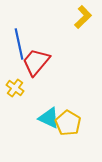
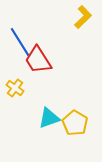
blue line: moved 1 px right, 2 px up; rotated 20 degrees counterclockwise
red trapezoid: moved 2 px right, 2 px up; rotated 72 degrees counterclockwise
cyan triangle: rotated 45 degrees counterclockwise
yellow pentagon: moved 7 px right
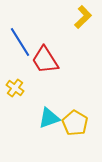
red trapezoid: moved 7 px right
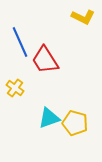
yellow L-shape: rotated 70 degrees clockwise
blue line: rotated 8 degrees clockwise
yellow pentagon: rotated 15 degrees counterclockwise
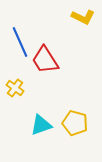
cyan triangle: moved 8 px left, 7 px down
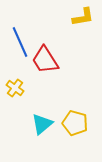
yellow L-shape: rotated 35 degrees counterclockwise
cyan triangle: moved 1 px right, 1 px up; rotated 20 degrees counterclockwise
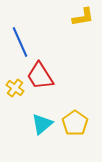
red trapezoid: moved 5 px left, 16 px down
yellow pentagon: rotated 20 degrees clockwise
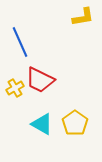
red trapezoid: moved 4 px down; rotated 32 degrees counterclockwise
yellow cross: rotated 24 degrees clockwise
cyan triangle: rotated 50 degrees counterclockwise
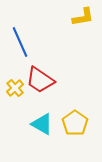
red trapezoid: rotated 8 degrees clockwise
yellow cross: rotated 12 degrees counterclockwise
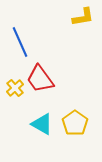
red trapezoid: moved 1 px up; rotated 20 degrees clockwise
